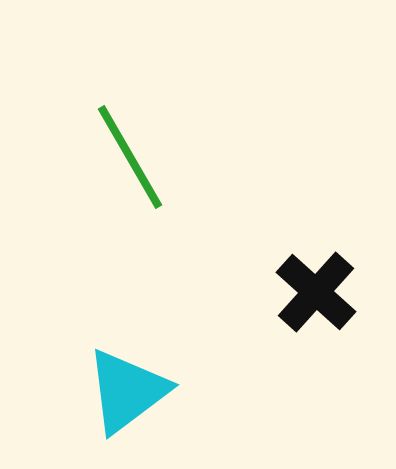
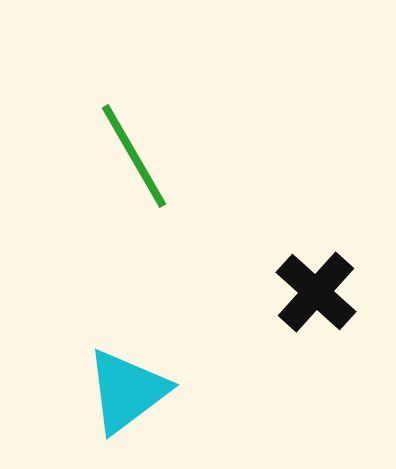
green line: moved 4 px right, 1 px up
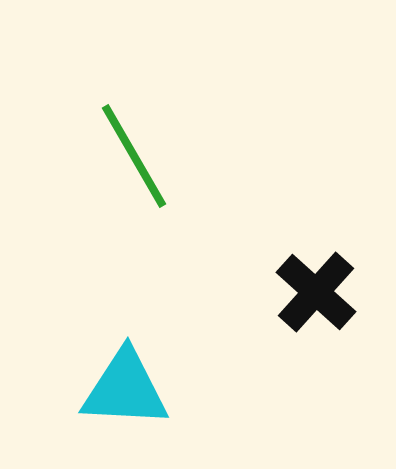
cyan triangle: moved 2 px left, 2 px up; rotated 40 degrees clockwise
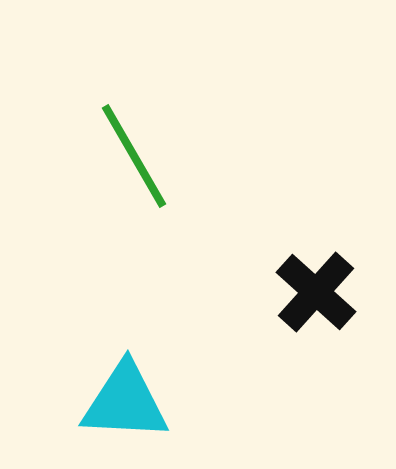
cyan triangle: moved 13 px down
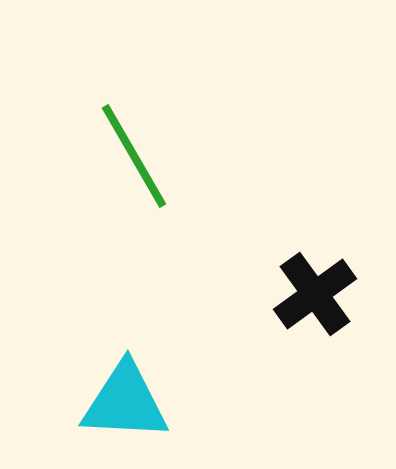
black cross: moved 1 px left, 2 px down; rotated 12 degrees clockwise
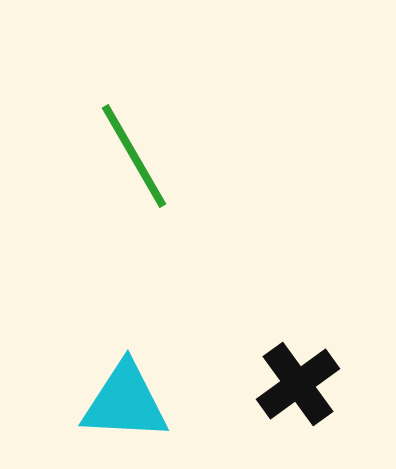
black cross: moved 17 px left, 90 px down
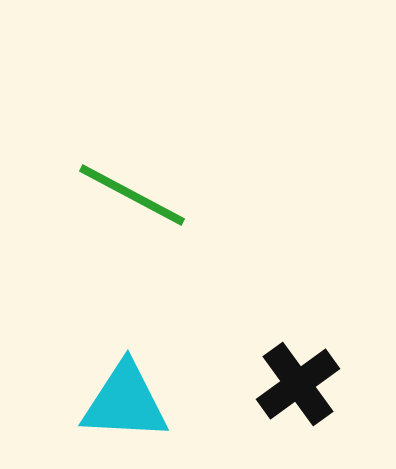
green line: moved 2 px left, 39 px down; rotated 32 degrees counterclockwise
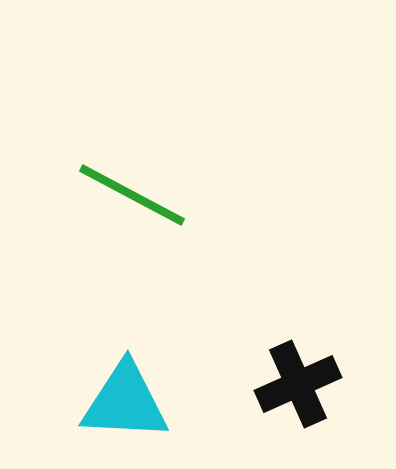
black cross: rotated 12 degrees clockwise
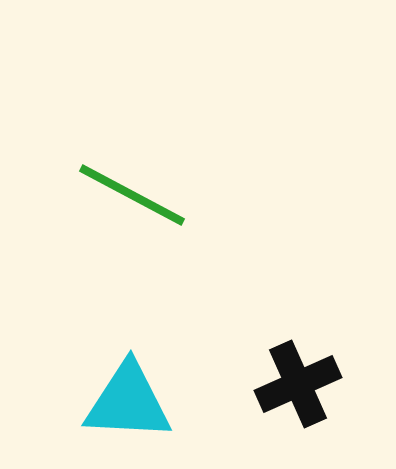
cyan triangle: moved 3 px right
